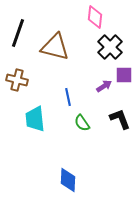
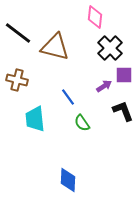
black line: rotated 72 degrees counterclockwise
black cross: moved 1 px down
blue line: rotated 24 degrees counterclockwise
black L-shape: moved 3 px right, 8 px up
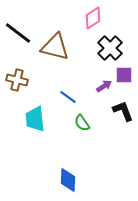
pink diamond: moved 2 px left, 1 px down; rotated 50 degrees clockwise
blue line: rotated 18 degrees counterclockwise
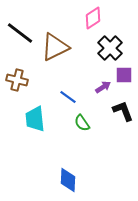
black line: moved 2 px right
brown triangle: rotated 40 degrees counterclockwise
purple arrow: moved 1 px left, 1 px down
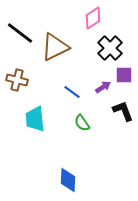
blue line: moved 4 px right, 5 px up
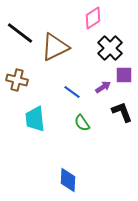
black L-shape: moved 1 px left, 1 px down
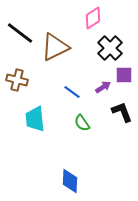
blue diamond: moved 2 px right, 1 px down
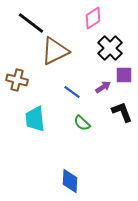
black line: moved 11 px right, 10 px up
brown triangle: moved 4 px down
green semicircle: rotated 12 degrees counterclockwise
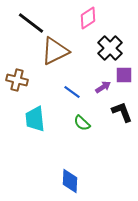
pink diamond: moved 5 px left
